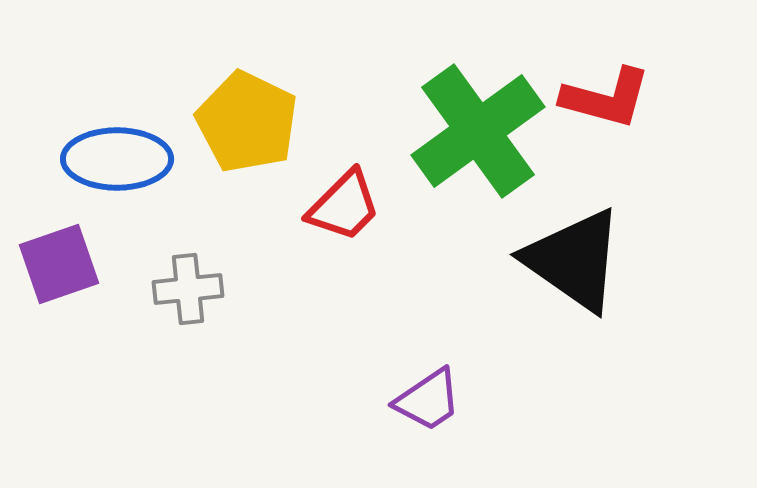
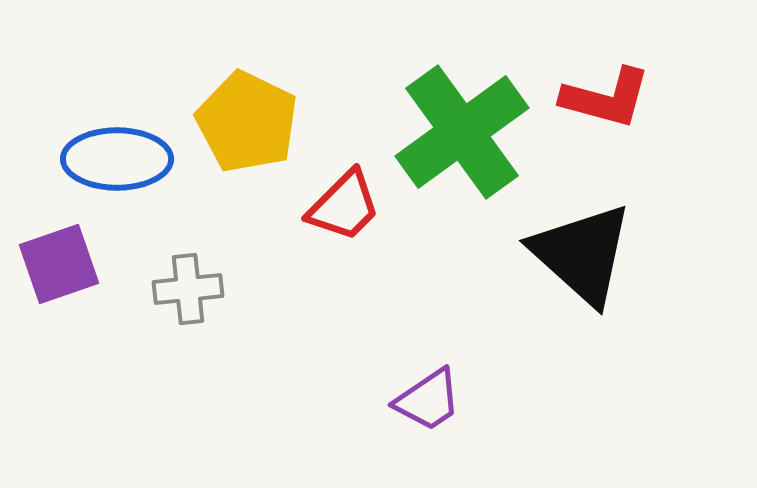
green cross: moved 16 px left, 1 px down
black triangle: moved 8 px right, 6 px up; rotated 7 degrees clockwise
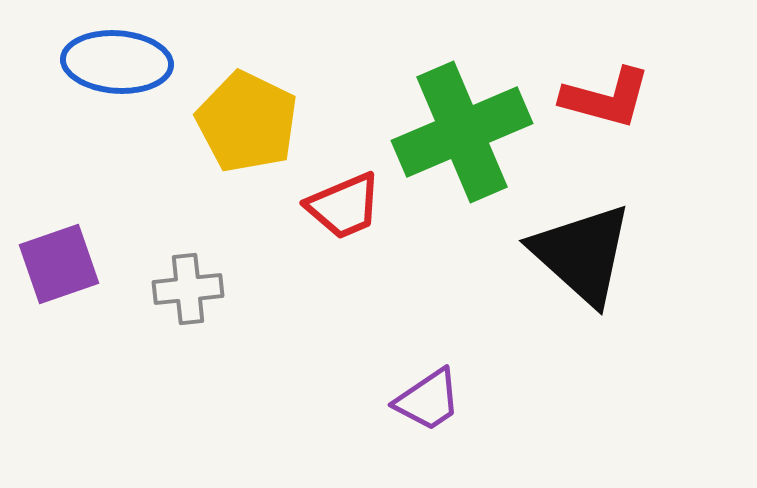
green cross: rotated 13 degrees clockwise
blue ellipse: moved 97 px up; rotated 4 degrees clockwise
red trapezoid: rotated 22 degrees clockwise
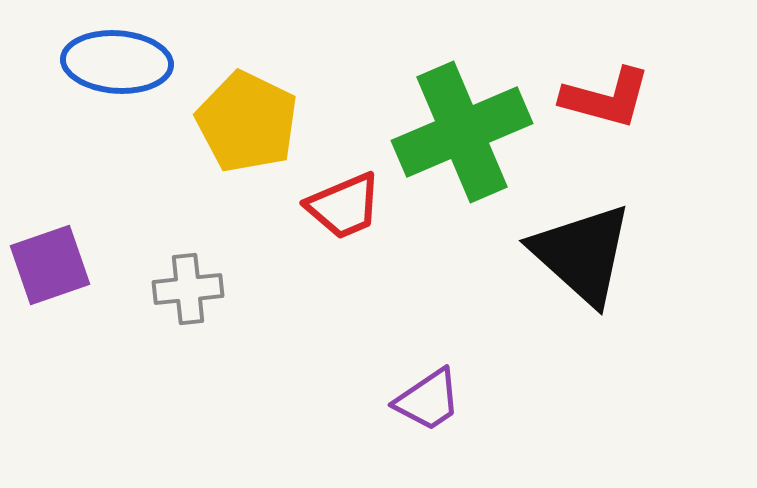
purple square: moved 9 px left, 1 px down
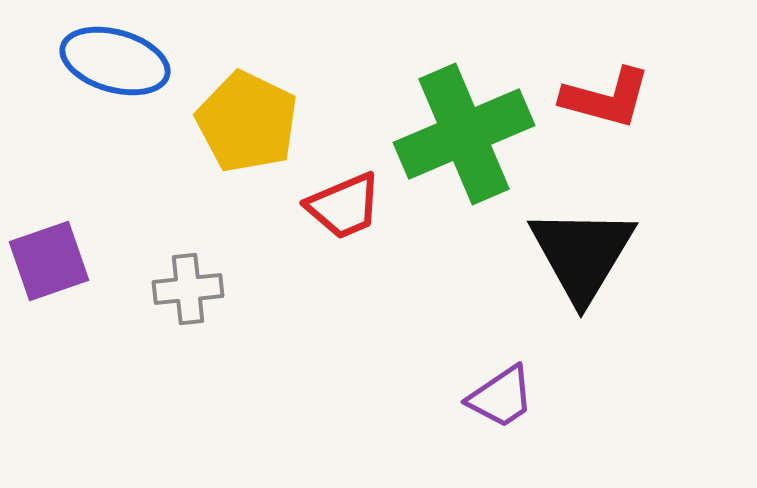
blue ellipse: moved 2 px left, 1 px up; rotated 12 degrees clockwise
green cross: moved 2 px right, 2 px down
black triangle: rotated 19 degrees clockwise
purple square: moved 1 px left, 4 px up
purple trapezoid: moved 73 px right, 3 px up
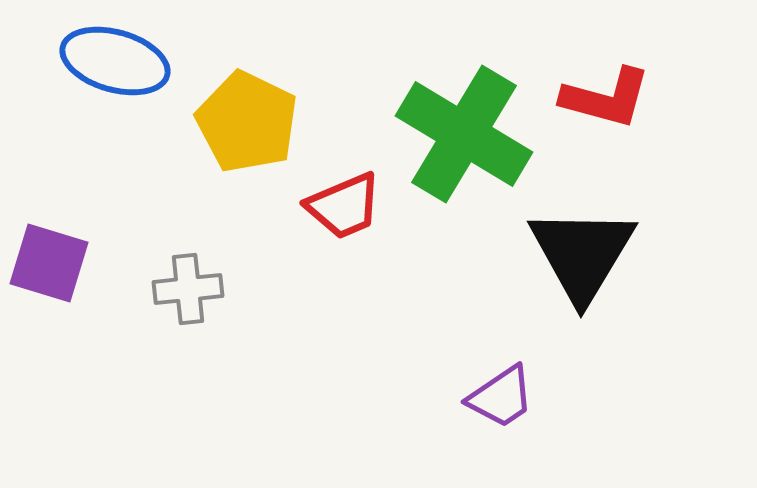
green cross: rotated 36 degrees counterclockwise
purple square: moved 2 px down; rotated 36 degrees clockwise
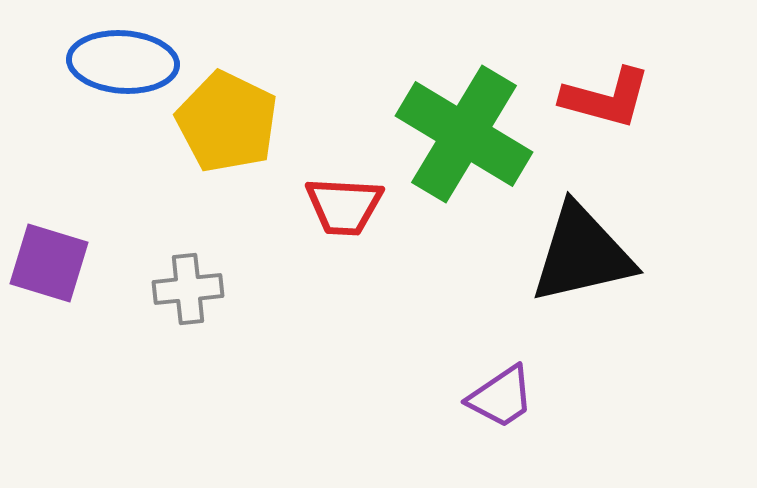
blue ellipse: moved 8 px right, 1 px down; rotated 12 degrees counterclockwise
yellow pentagon: moved 20 px left
red trapezoid: rotated 26 degrees clockwise
black triangle: rotated 46 degrees clockwise
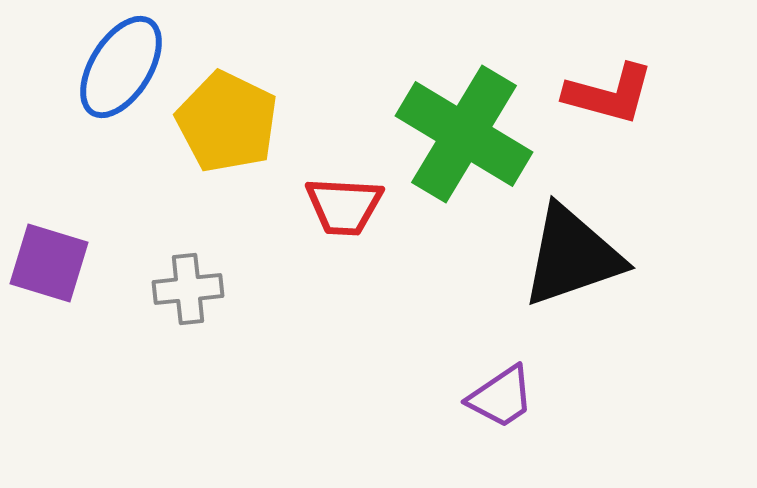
blue ellipse: moved 2 px left, 5 px down; rotated 62 degrees counterclockwise
red L-shape: moved 3 px right, 4 px up
black triangle: moved 10 px left, 2 px down; rotated 6 degrees counterclockwise
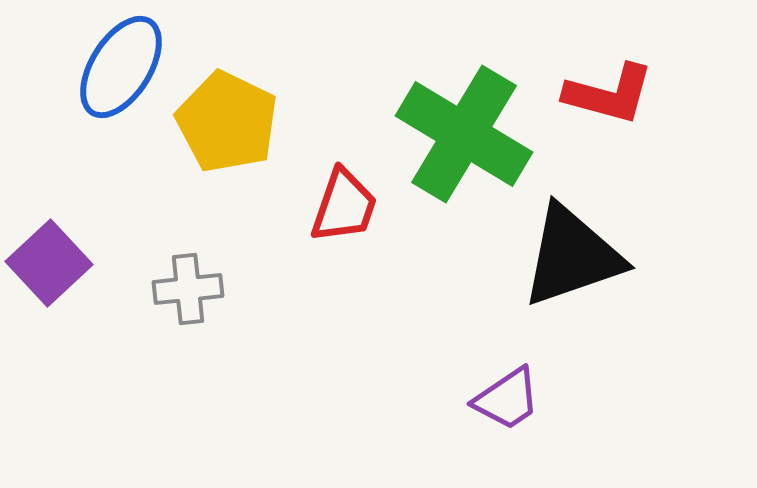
red trapezoid: rotated 74 degrees counterclockwise
purple square: rotated 30 degrees clockwise
purple trapezoid: moved 6 px right, 2 px down
